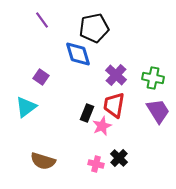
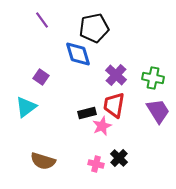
black rectangle: rotated 54 degrees clockwise
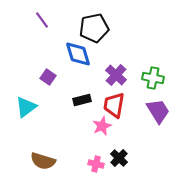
purple square: moved 7 px right
black rectangle: moved 5 px left, 13 px up
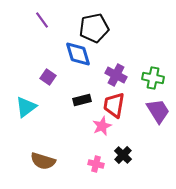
purple cross: rotated 15 degrees counterclockwise
black cross: moved 4 px right, 3 px up
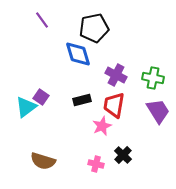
purple square: moved 7 px left, 20 px down
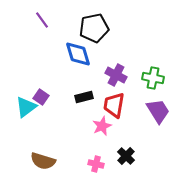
black rectangle: moved 2 px right, 3 px up
black cross: moved 3 px right, 1 px down
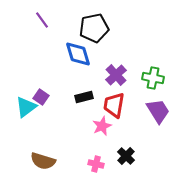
purple cross: rotated 20 degrees clockwise
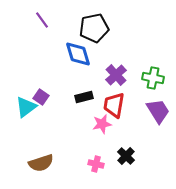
pink star: moved 2 px up; rotated 12 degrees clockwise
brown semicircle: moved 2 px left, 2 px down; rotated 35 degrees counterclockwise
